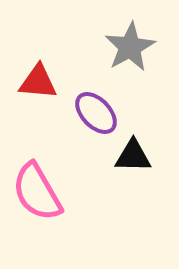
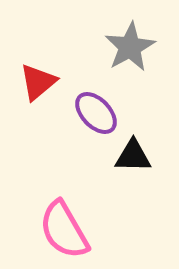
red triangle: rotated 45 degrees counterclockwise
pink semicircle: moved 27 px right, 38 px down
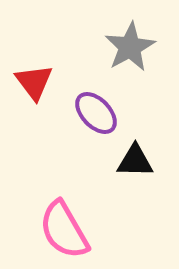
red triangle: moved 4 px left; rotated 27 degrees counterclockwise
black triangle: moved 2 px right, 5 px down
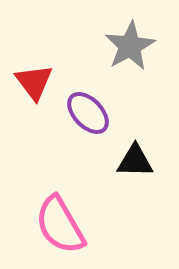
gray star: moved 1 px up
purple ellipse: moved 8 px left
pink semicircle: moved 4 px left, 5 px up
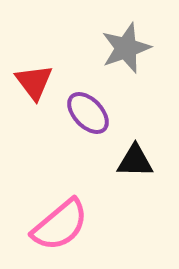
gray star: moved 4 px left, 2 px down; rotated 9 degrees clockwise
pink semicircle: rotated 100 degrees counterclockwise
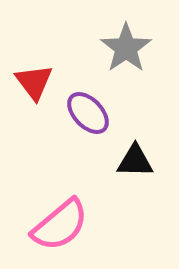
gray star: rotated 15 degrees counterclockwise
